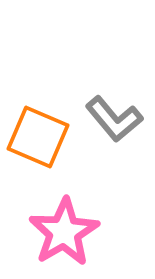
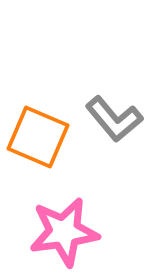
pink star: rotated 22 degrees clockwise
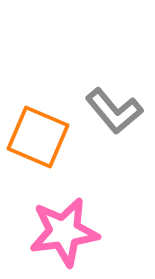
gray L-shape: moved 8 px up
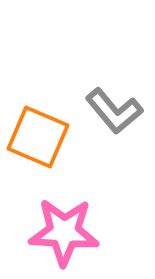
pink star: rotated 12 degrees clockwise
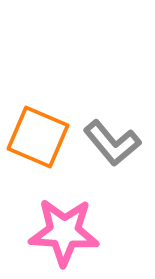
gray L-shape: moved 2 px left, 32 px down
